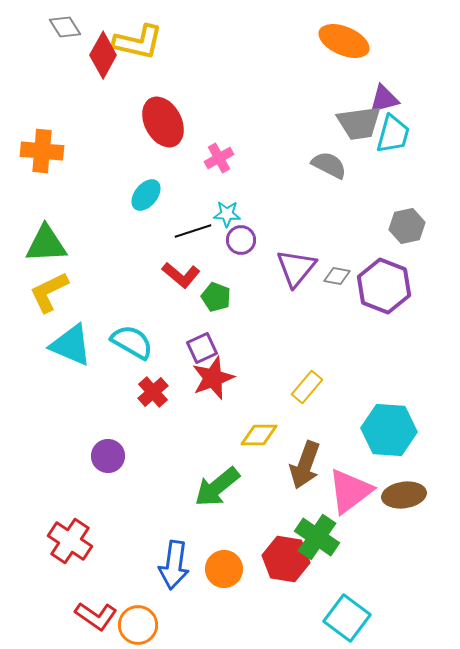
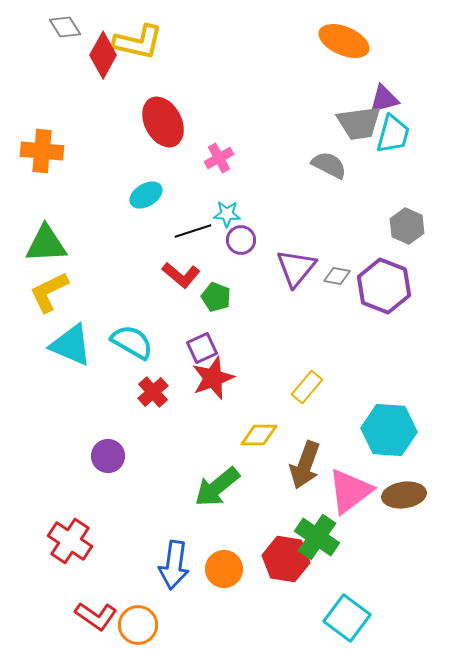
cyan ellipse at (146, 195): rotated 20 degrees clockwise
gray hexagon at (407, 226): rotated 24 degrees counterclockwise
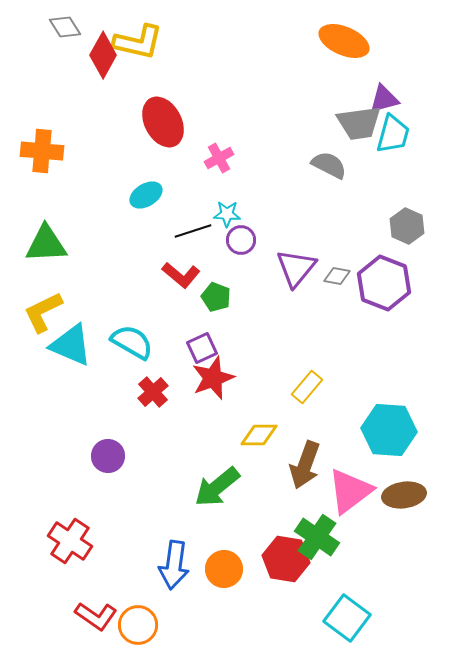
purple hexagon at (384, 286): moved 3 px up
yellow L-shape at (49, 292): moved 6 px left, 20 px down
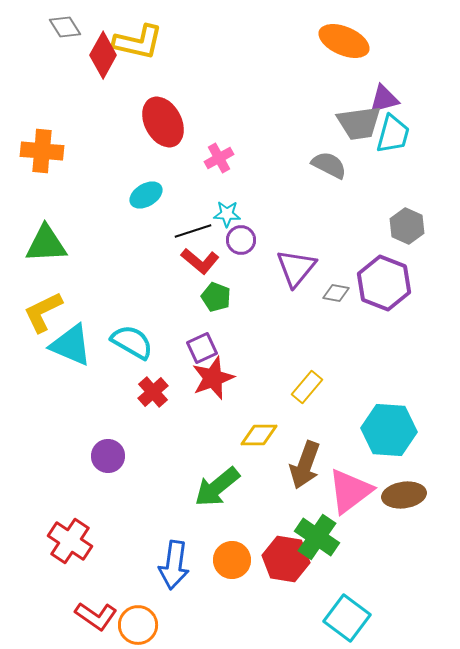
red L-shape at (181, 275): moved 19 px right, 14 px up
gray diamond at (337, 276): moved 1 px left, 17 px down
orange circle at (224, 569): moved 8 px right, 9 px up
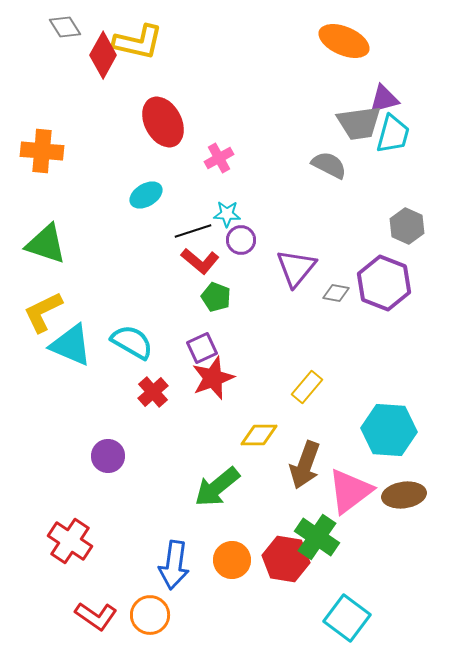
green triangle at (46, 244): rotated 21 degrees clockwise
orange circle at (138, 625): moved 12 px right, 10 px up
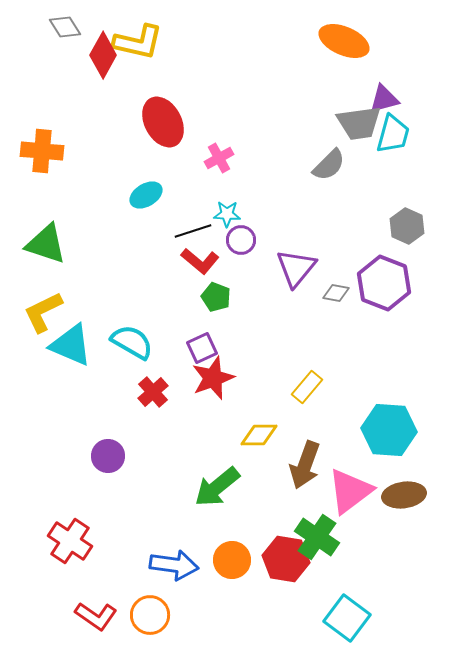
gray semicircle at (329, 165): rotated 108 degrees clockwise
blue arrow at (174, 565): rotated 90 degrees counterclockwise
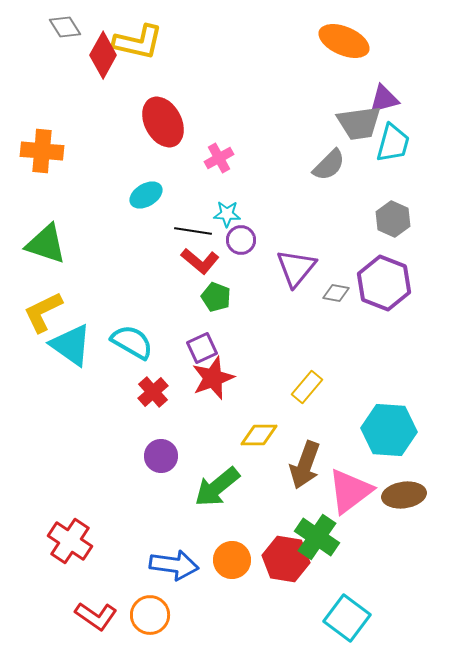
cyan trapezoid at (393, 134): moved 9 px down
gray hexagon at (407, 226): moved 14 px left, 7 px up
black line at (193, 231): rotated 27 degrees clockwise
cyan triangle at (71, 345): rotated 12 degrees clockwise
purple circle at (108, 456): moved 53 px right
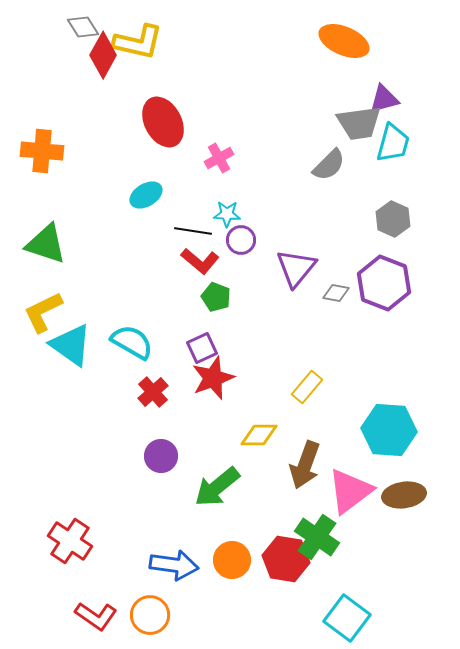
gray diamond at (65, 27): moved 18 px right
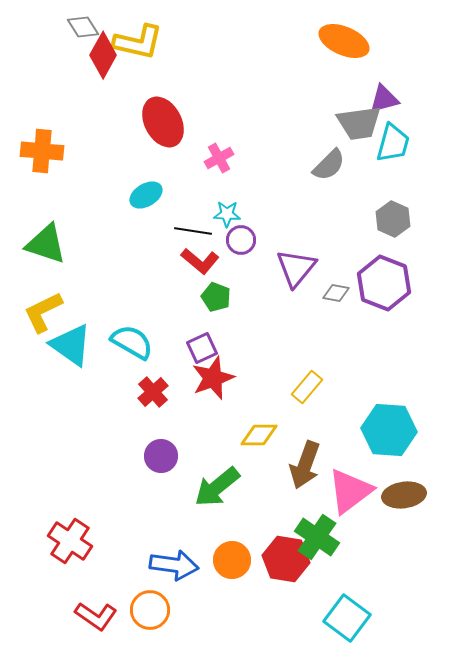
orange circle at (150, 615): moved 5 px up
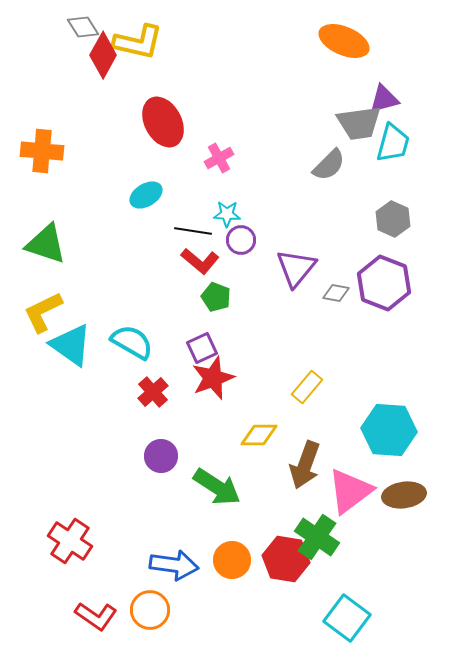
green arrow at (217, 487): rotated 108 degrees counterclockwise
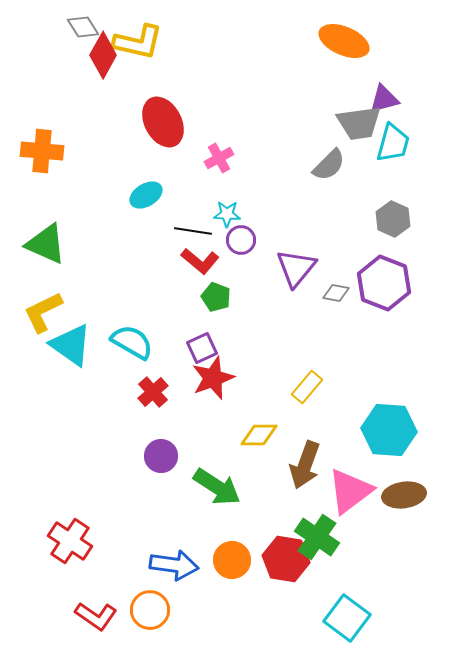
green triangle at (46, 244): rotated 6 degrees clockwise
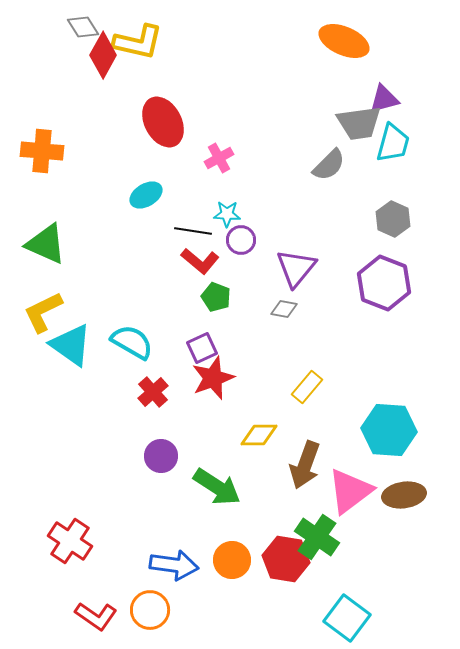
gray diamond at (336, 293): moved 52 px left, 16 px down
